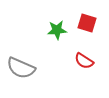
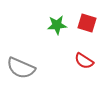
green star: moved 5 px up
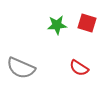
red semicircle: moved 5 px left, 7 px down
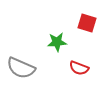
green star: moved 17 px down
red semicircle: rotated 12 degrees counterclockwise
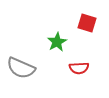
green star: rotated 24 degrees counterclockwise
red semicircle: rotated 24 degrees counterclockwise
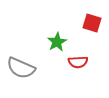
red square: moved 5 px right
red semicircle: moved 1 px left, 6 px up
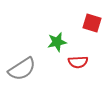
green star: rotated 18 degrees clockwise
gray semicircle: moved 1 px right, 1 px down; rotated 56 degrees counterclockwise
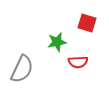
red square: moved 5 px left
gray semicircle: rotated 32 degrees counterclockwise
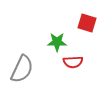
green star: rotated 12 degrees clockwise
red semicircle: moved 5 px left
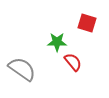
red semicircle: rotated 126 degrees counterclockwise
gray semicircle: rotated 80 degrees counterclockwise
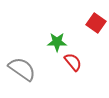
red square: moved 9 px right; rotated 18 degrees clockwise
